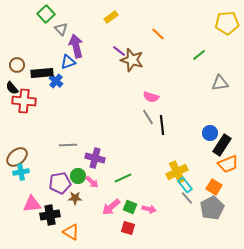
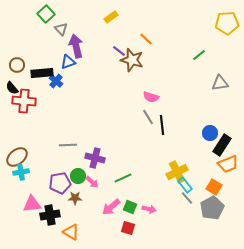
orange line at (158, 34): moved 12 px left, 5 px down
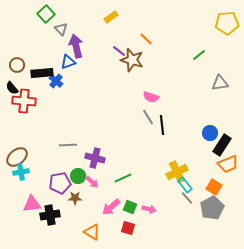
orange triangle at (71, 232): moved 21 px right
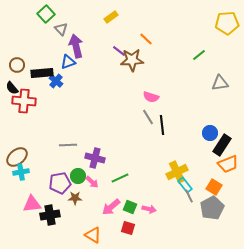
brown star at (132, 60): rotated 20 degrees counterclockwise
green line at (123, 178): moved 3 px left
gray line at (187, 198): moved 2 px right, 2 px up; rotated 16 degrees clockwise
orange triangle at (92, 232): moved 1 px right, 3 px down
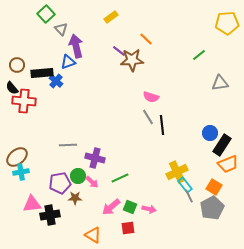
red square at (128, 228): rotated 24 degrees counterclockwise
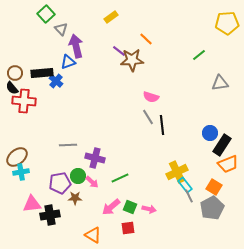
brown circle at (17, 65): moved 2 px left, 8 px down
